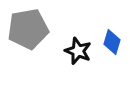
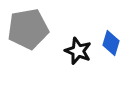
blue diamond: moved 1 px left, 1 px down
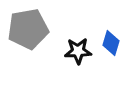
black star: rotated 24 degrees counterclockwise
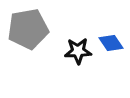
blue diamond: rotated 50 degrees counterclockwise
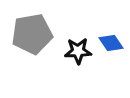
gray pentagon: moved 4 px right, 5 px down
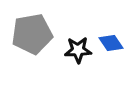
black star: moved 1 px up
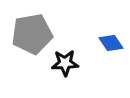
black star: moved 13 px left, 13 px down
